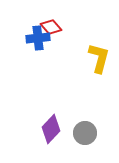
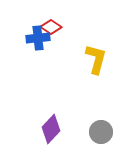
red diamond: rotated 15 degrees counterclockwise
yellow L-shape: moved 3 px left, 1 px down
gray circle: moved 16 px right, 1 px up
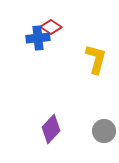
gray circle: moved 3 px right, 1 px up
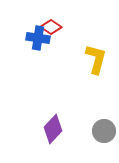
blue cross: rotated 15 degrees clockwise
purple diamond: moved 2 px right
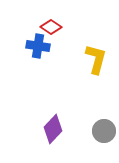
blue cross: moved 8 px down
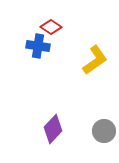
yellow L-shape: moved 1 px left, 1 px down; rotated 40 degrees clockwise
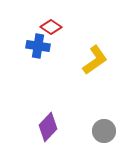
purple diamond: moved 5 px left, 2 px up
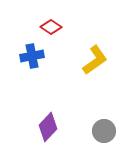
blue cross: moved 6 px left, 10 px down; rotated 20 degrees counterclockwise
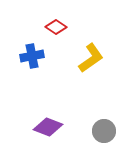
red diamond: moved 5 px right
yellow L-shape: moved 4 px left, 2 px up
purple diamond: rotated 68 degrees clockwise
